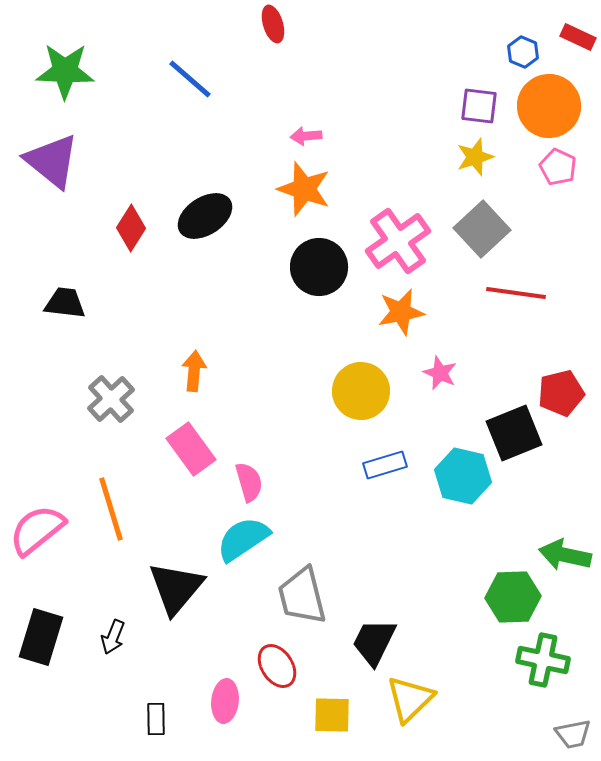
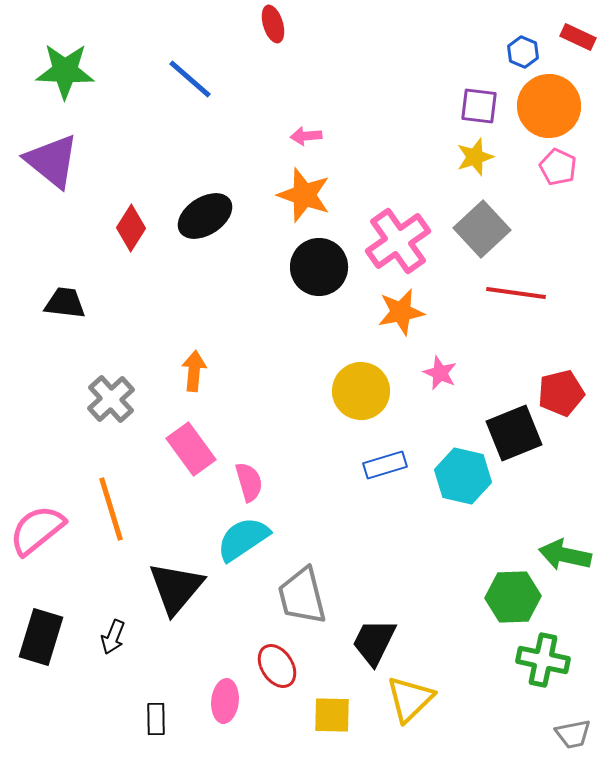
orange star at (304, 189): moved 6 px down
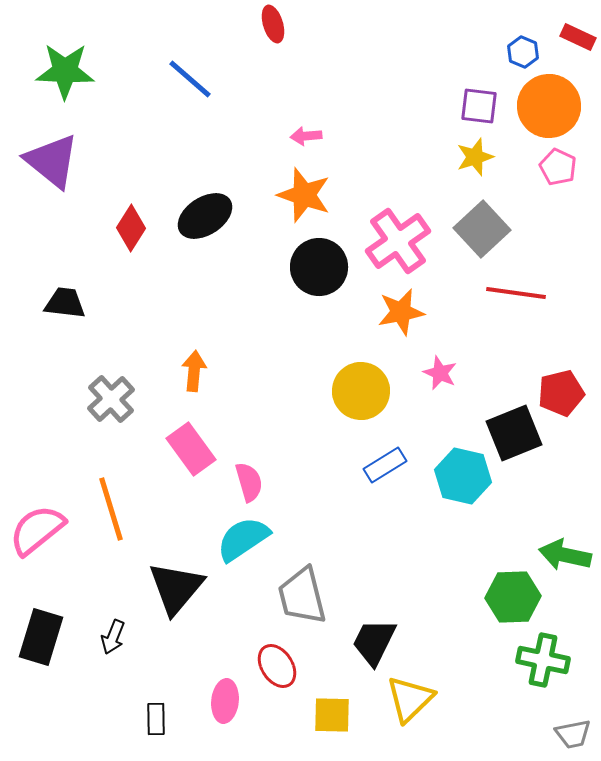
blue rectangle at (385, 465): rotated 15 degrees counterclockwise
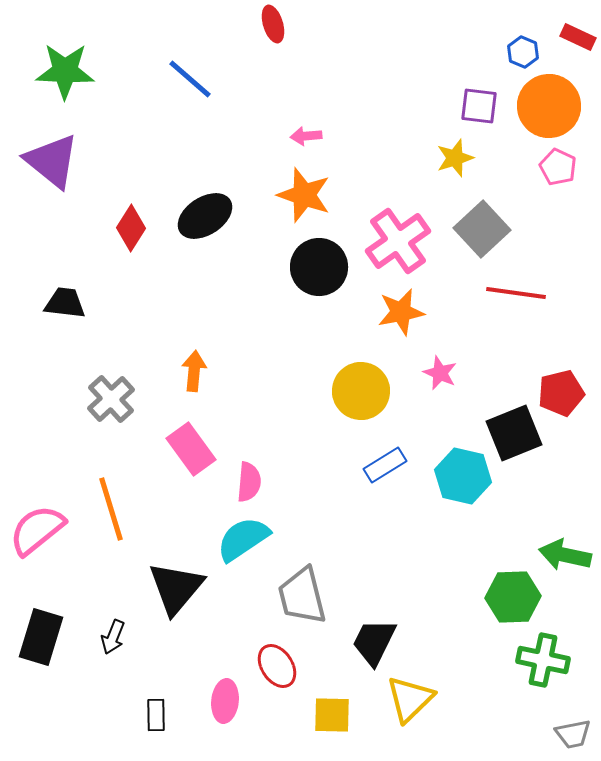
yellow star at (475, 157): moved 20 px left, 1 px down
pink semicircle at (249, 482): rotated 21 degrees clockwise
black rectangle at (156, 719): moved 4 px up
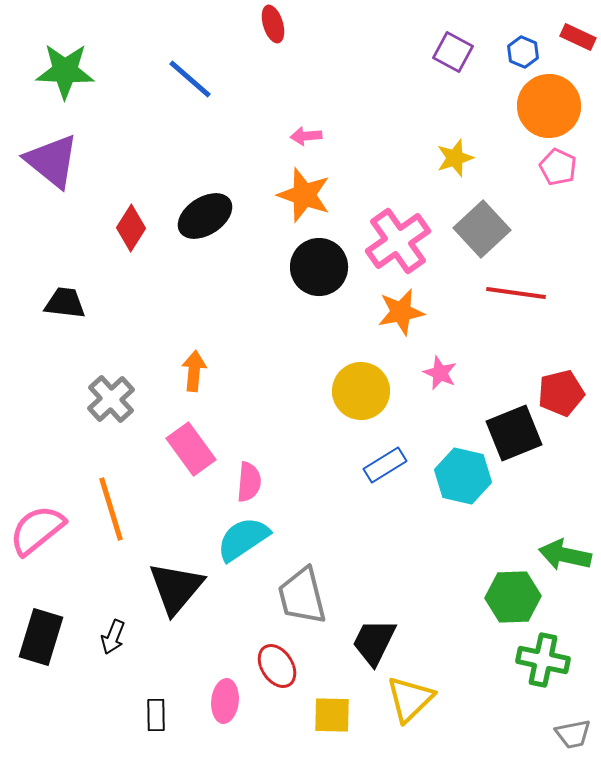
purple square at (479, 106): moved 26 px left, 54 px up; rotated 21 degrees clockwise
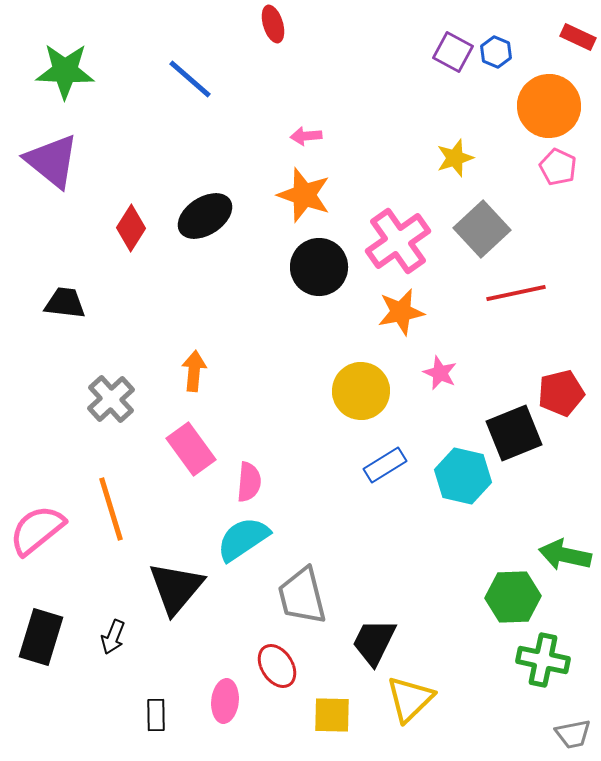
blue hexagon at (523, 52): moved 27 px left
red line at (516, 293): rotated 20 degrees counterclockwise
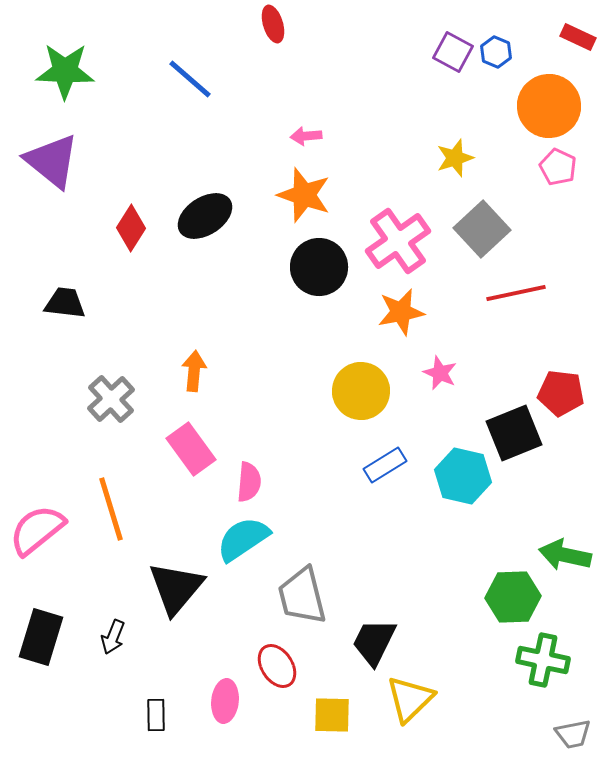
red pentagon at (561, 393): rotated 21 degrees clockwise
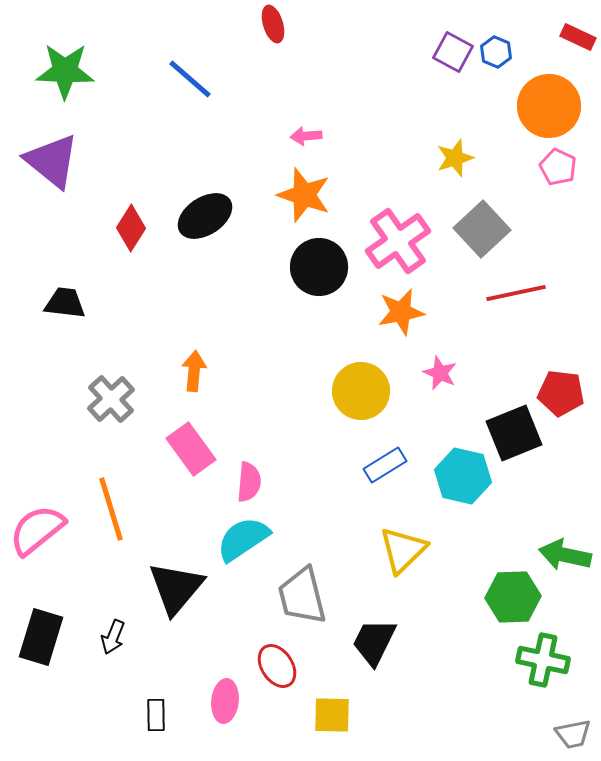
yellow triangle at (410, 699): moved 7 px left, 149 px up
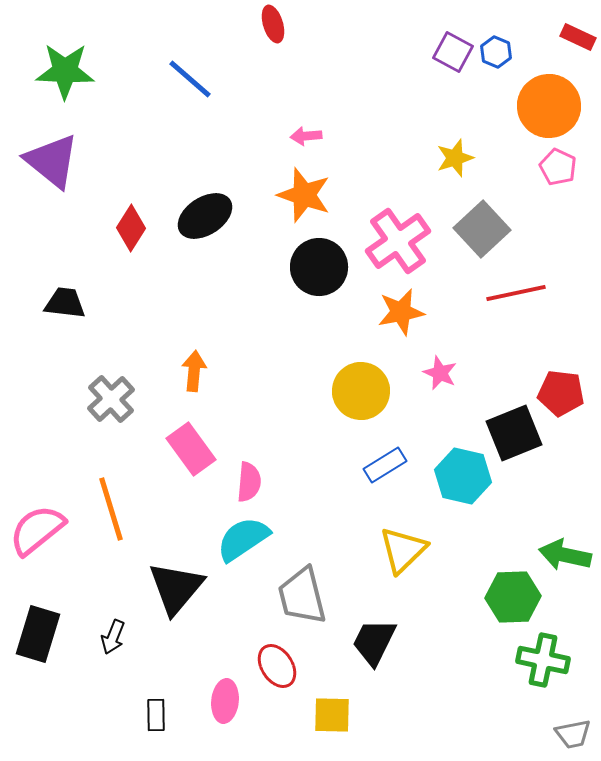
black rectangle at (41, 637): moved 3 px left, 3 px up
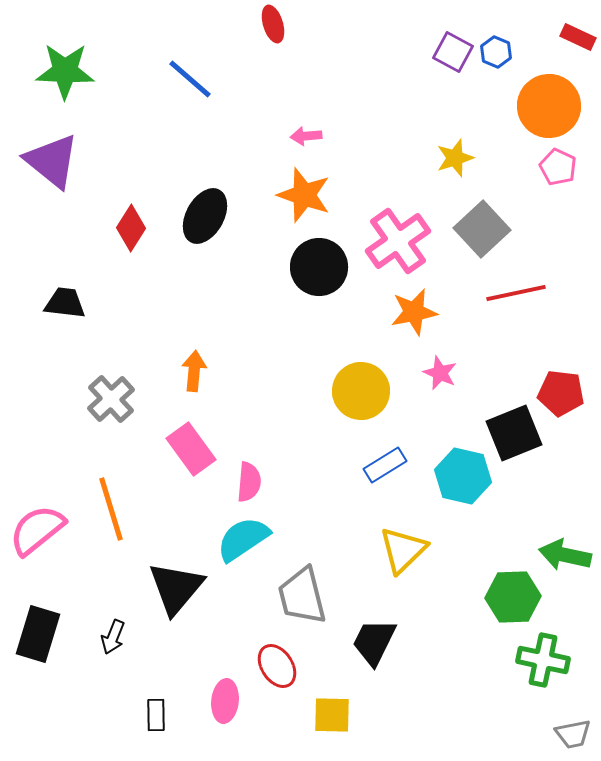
black ellipse at (205, 216): rotated 28 degrees counterclockwise
orange star at (401, 312): moved 13 px right
